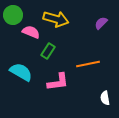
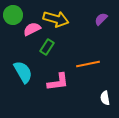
purple semicircle: moved 4 px up
pink semicircle: moved 1 px right, 3 px up; rotated 48 degrees counterclockwise
green rectangle: moved 1 px left, 4 px up
cyan semicircle: moved 2 px right; rotated 30 degrees clockwise
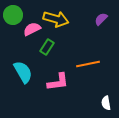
white semicircle: moved 1 px right, 5 px down
